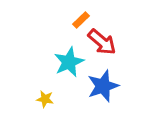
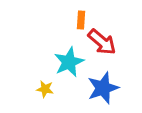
orange rectangle: rotated 42 degrees counterclockwise
blue star: moved 2 px down
yellow star: moved 10 px up
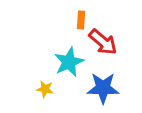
red arrow: moved 1 px right
blue star: rotated 20 degrees clockwise
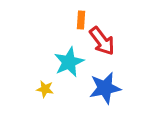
red arrow: moved 1 px left, 1 px up; rotated 12 degrees clockwise
blue star: moved 2 px right; rotated 12 degrees counterclockwise
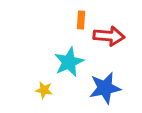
red arrow: moved 7 px right, 5 px up; rotated 48 degrees counterclockwise
yellow star: moved 1 px left, 1 px down
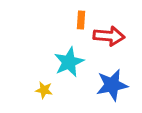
blue star: moved 7 px right, 3 px up
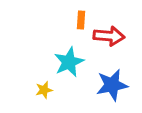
yellow star: rotated 24 degrees counterclockwise
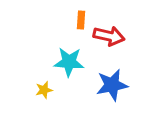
red arrow: rotated 8 degrees clockwise
cyan star: rotated 28 degrees clockwise
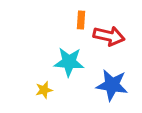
blue star: rotated 20 degrees clockwise
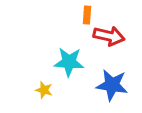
orange rectangle: moved 6 px right, 5 px up
yellow star: rotated 30 degrees clockwise
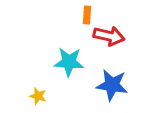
yellow star: moved 6 px left, 6 px down
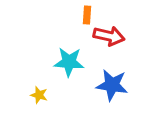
yellow star: moved 1 px right, 1 px up
